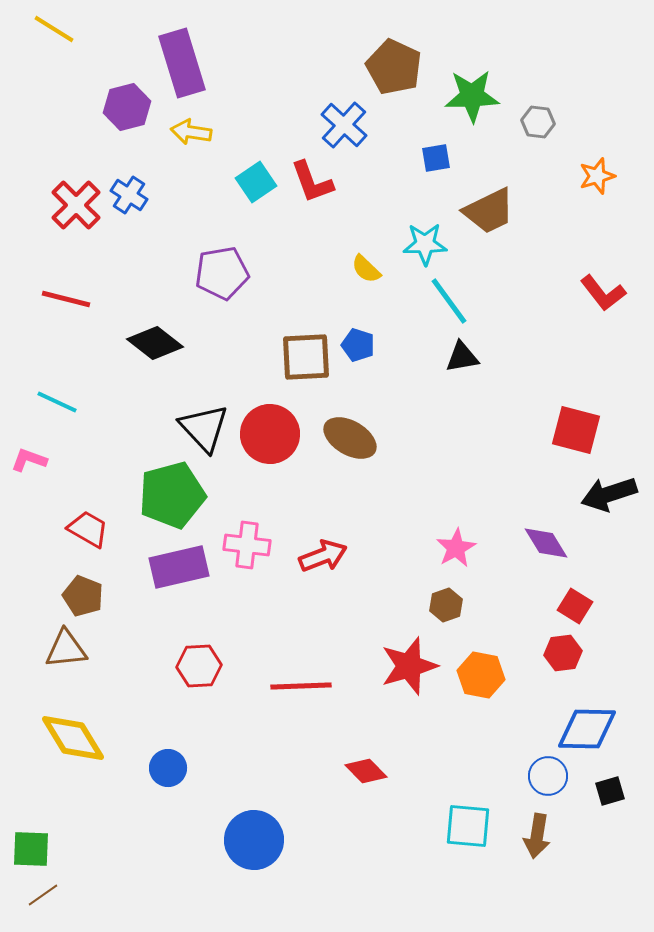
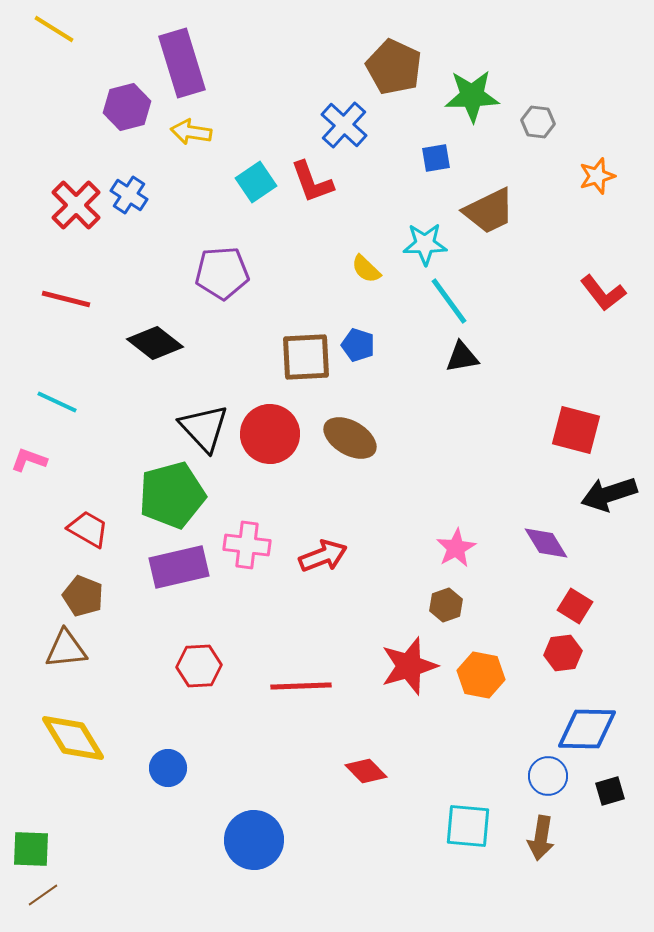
purple pentagon at (222, 273): rotated 6 degrees clockwise
brown arrow at (537, 836): moved 4 px right, 2 px down
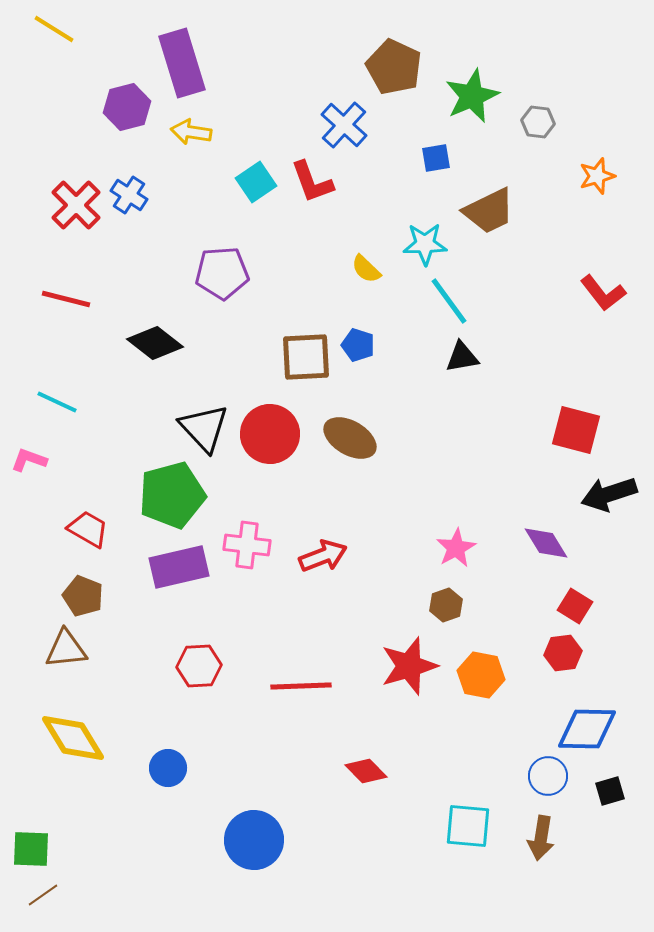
green star at (472, 96): rotated 22 degrees counterclockwise
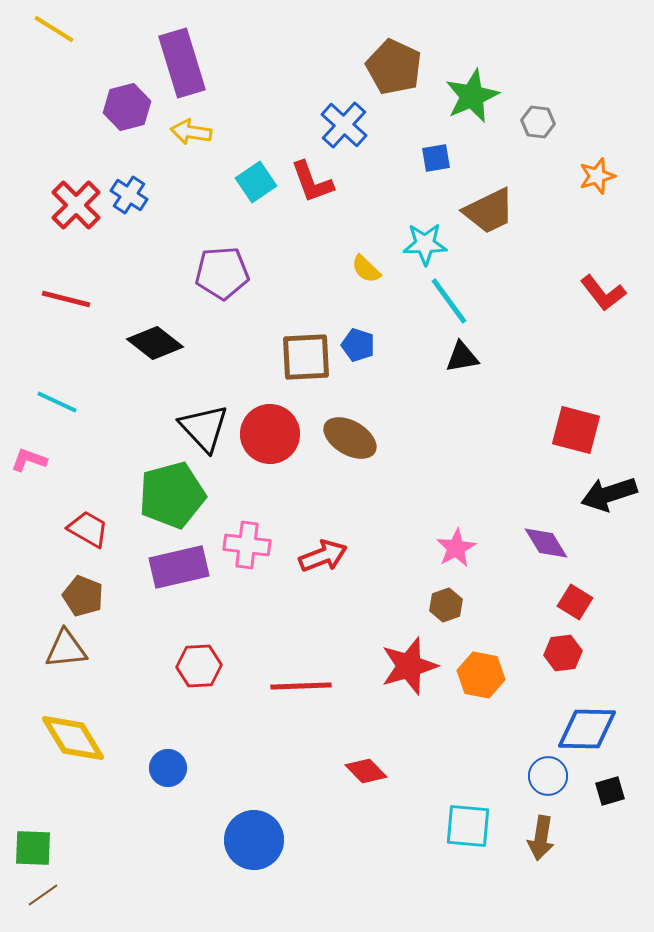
red square at (575, 606): moved 4 px up
green square at (31, 849): moved 2 px right, 1 px up
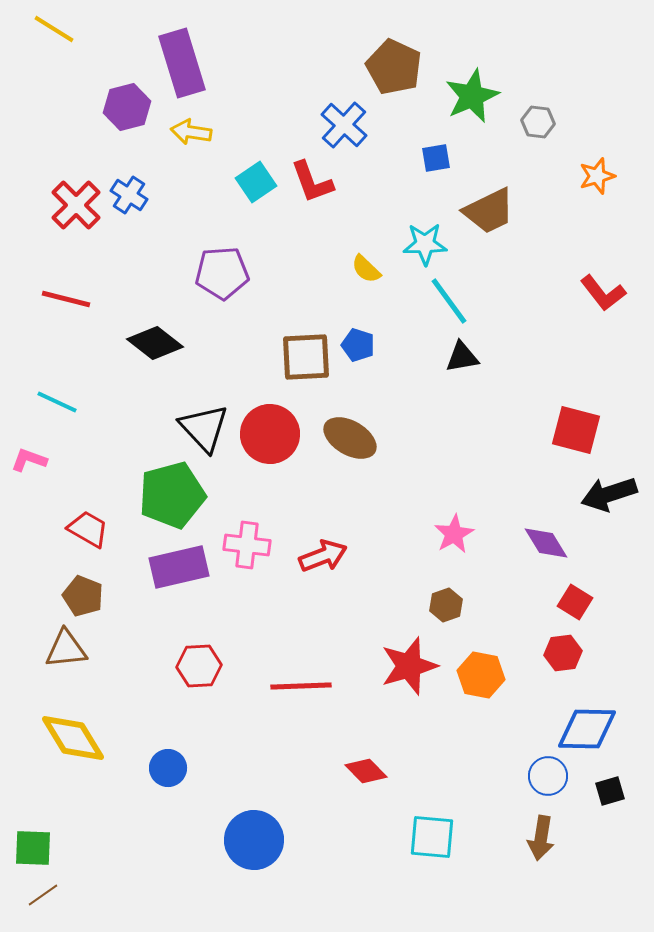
pink star at (456, 548): moved 2 px left, 14 px up
cyan square at (468, 826): moved 36 px left, 11 px down
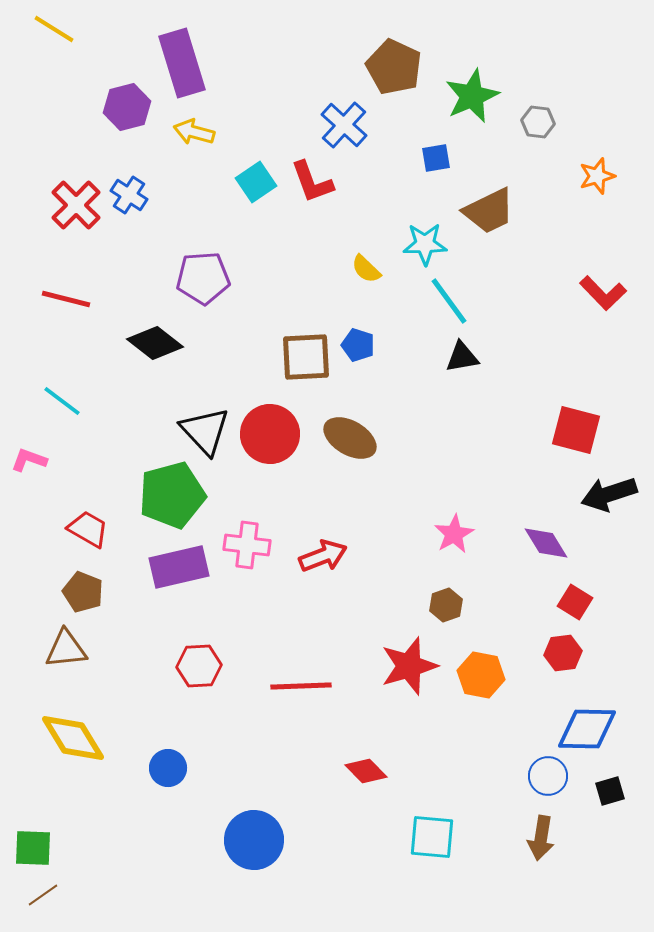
yellow arrow at (191, 132): moved 3 px right; rotated 6 degrees clockwise
purple pentagon at (222, 273): moved 19 px left, 5 px down
red L-shape at (603, 293): rotated 6 degrees counterclockwise
cyan line at (57, 402): moved 5 px right, 1 px up; rotated 12 degrees clockwise
black triangle at (204, 428): moved 1 px right, 3 px down
brown pentagon at (83, 596): moved 4 px up
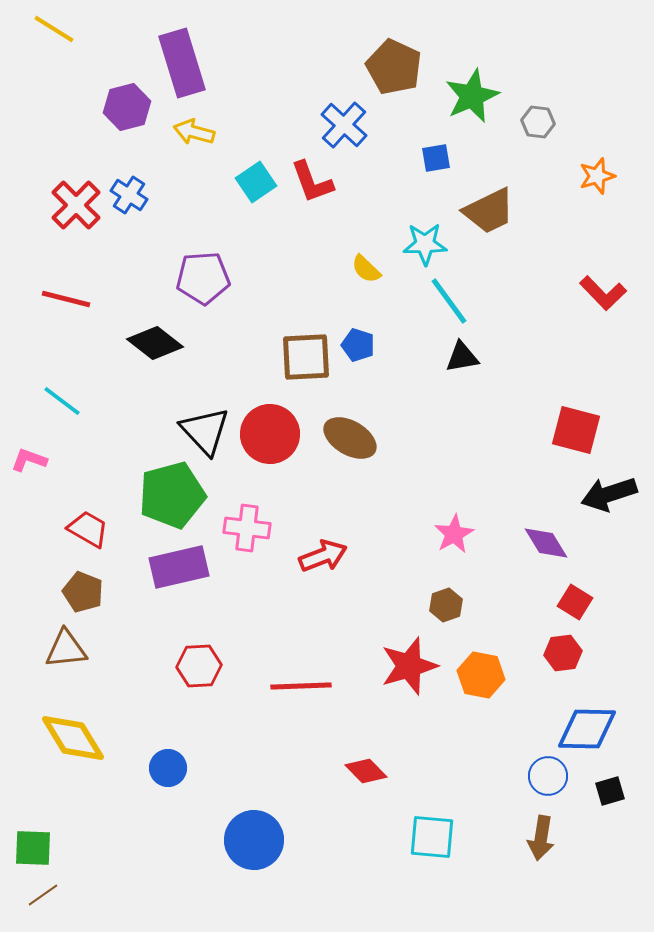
pink cross at (247, 545): moved 17 px up
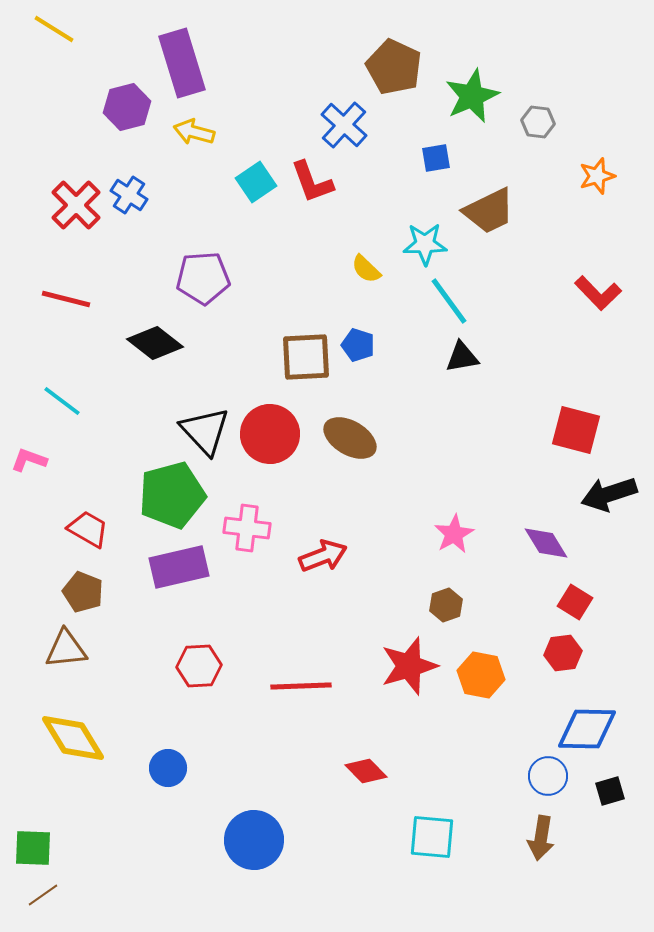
red L-shape at (603, 293): moved 5 px left
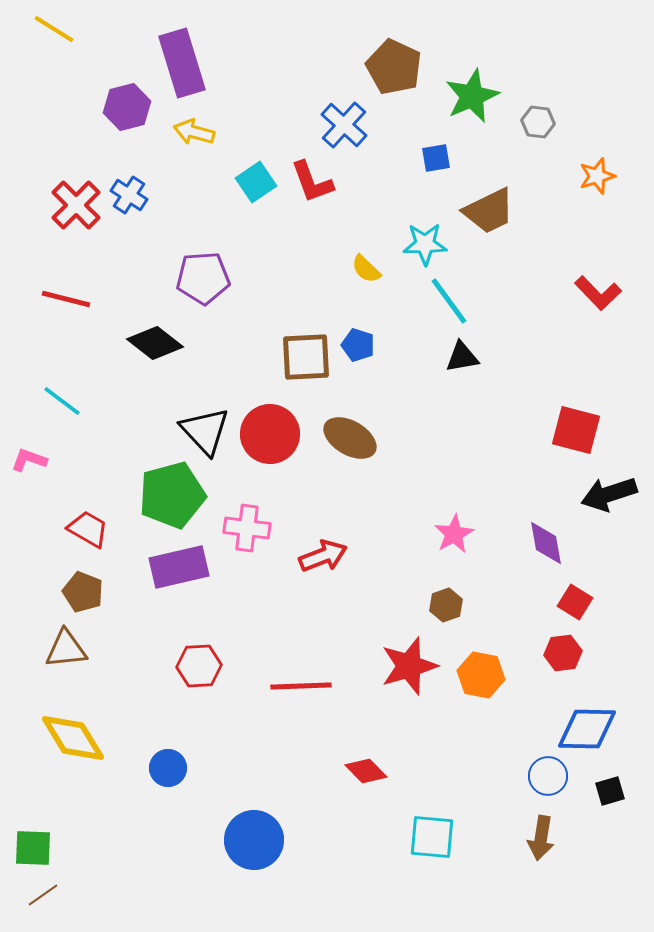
purple diamond at (546, 543): rotated 21 degrees clockwise
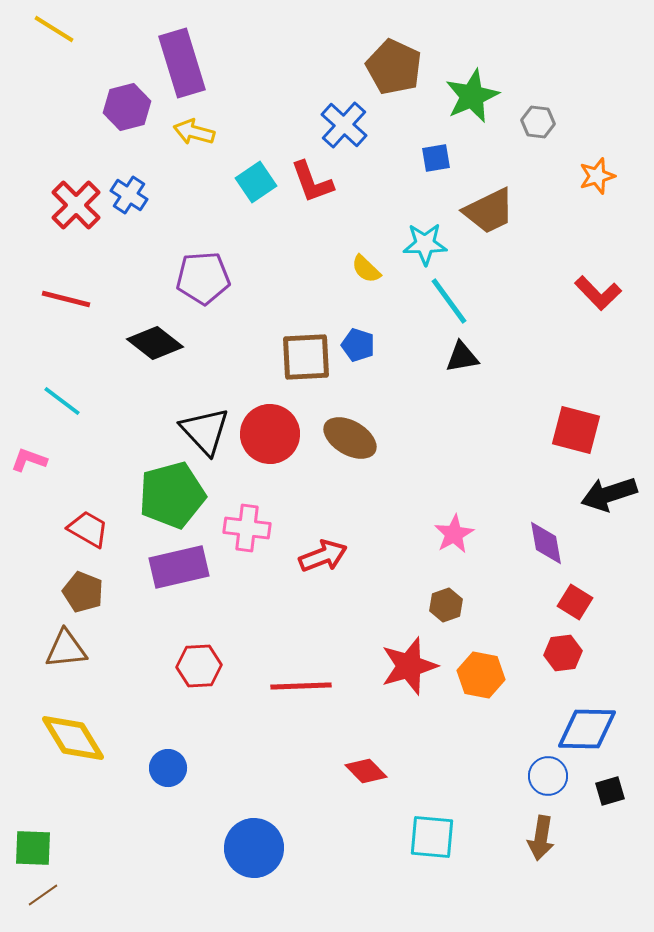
blue circle at (254, 840): moved 8 px down
